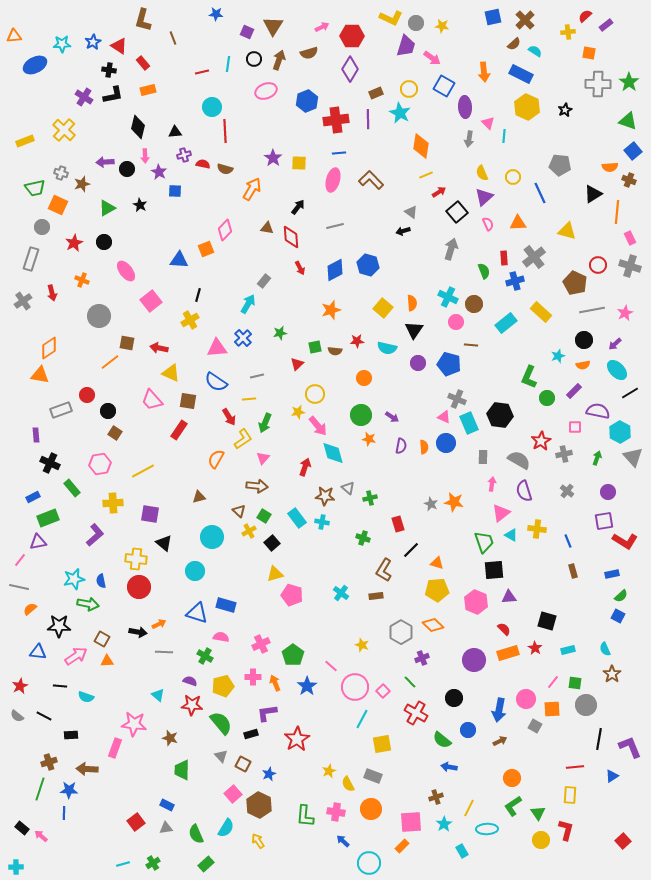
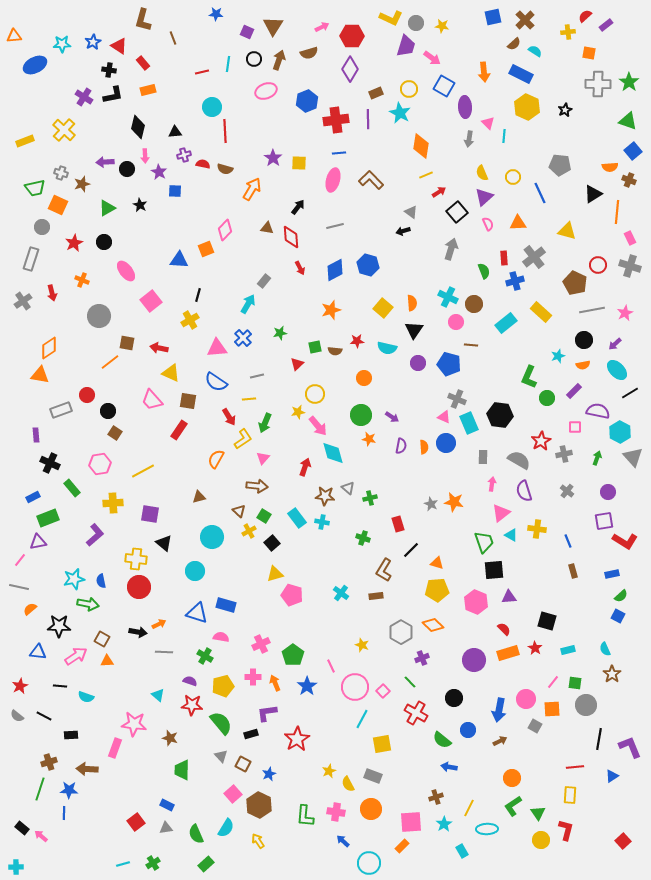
pink line at (331, 666): rotated 24 degrees clockwise
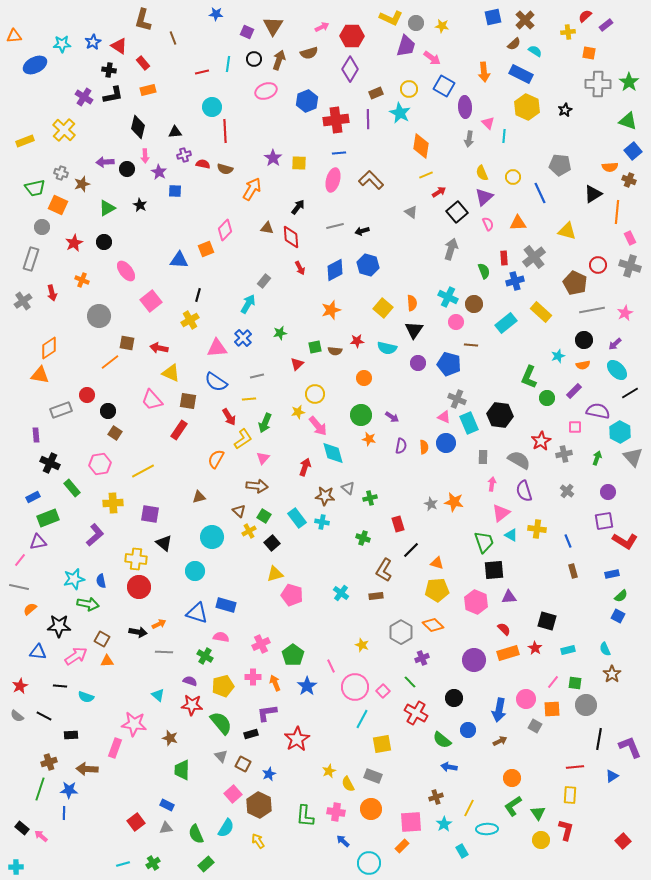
black arrow at (403, 231): moved 41 px left
